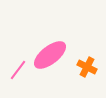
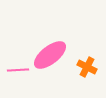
pink line: rotated 50 degrees clockwise
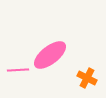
orange cross: moved 11 px down
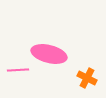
pink ellipse: moved 1 px left, 1 px up; rotated 52 degrees clockwise
